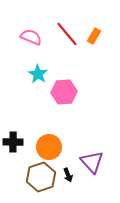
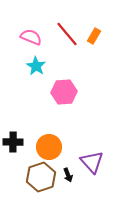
cyan star: moved 2 px left, 8 px up
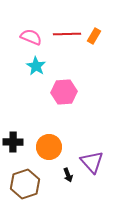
red line: rotated 52 degrees counterclockwise
brown hexagon: moved 16 px left, 7 px down
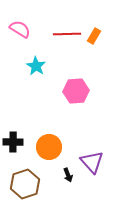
pink semicircle: moved 11 px left, 8 px up; rotated 10 degrees clockwise
pink hexagon: moved 12 px right, 1 px up
